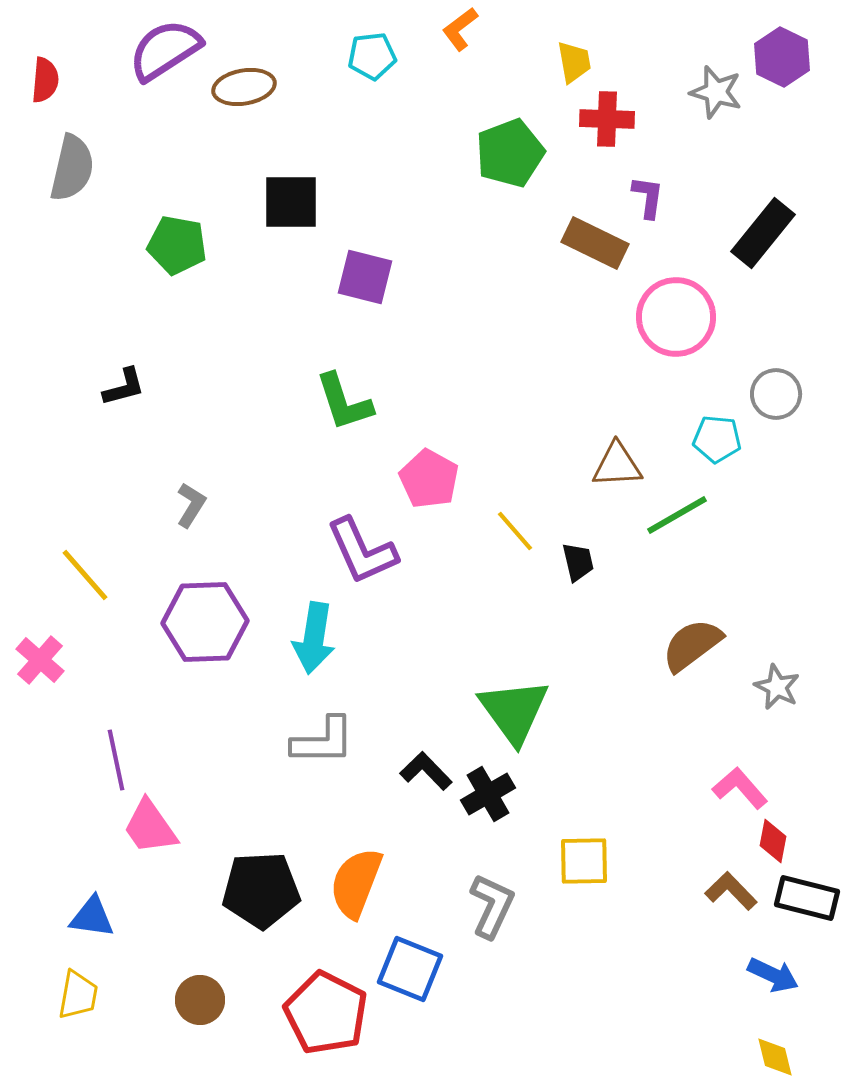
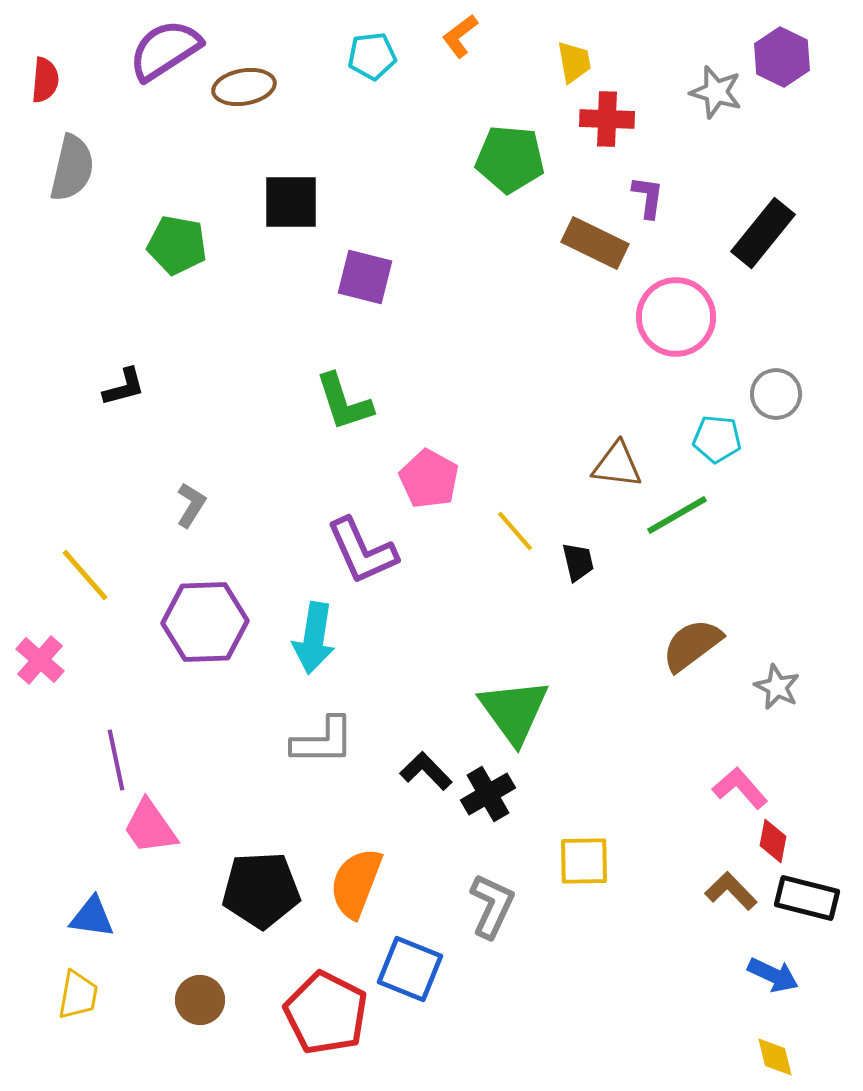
orange L-shape at (460, 29): moved 7 px down
green pentagon at (510, 153): moved 6 px down; rotated 26 degrees clockwise
brown triangle at (617, 465): rotated 10 degrees clockwise
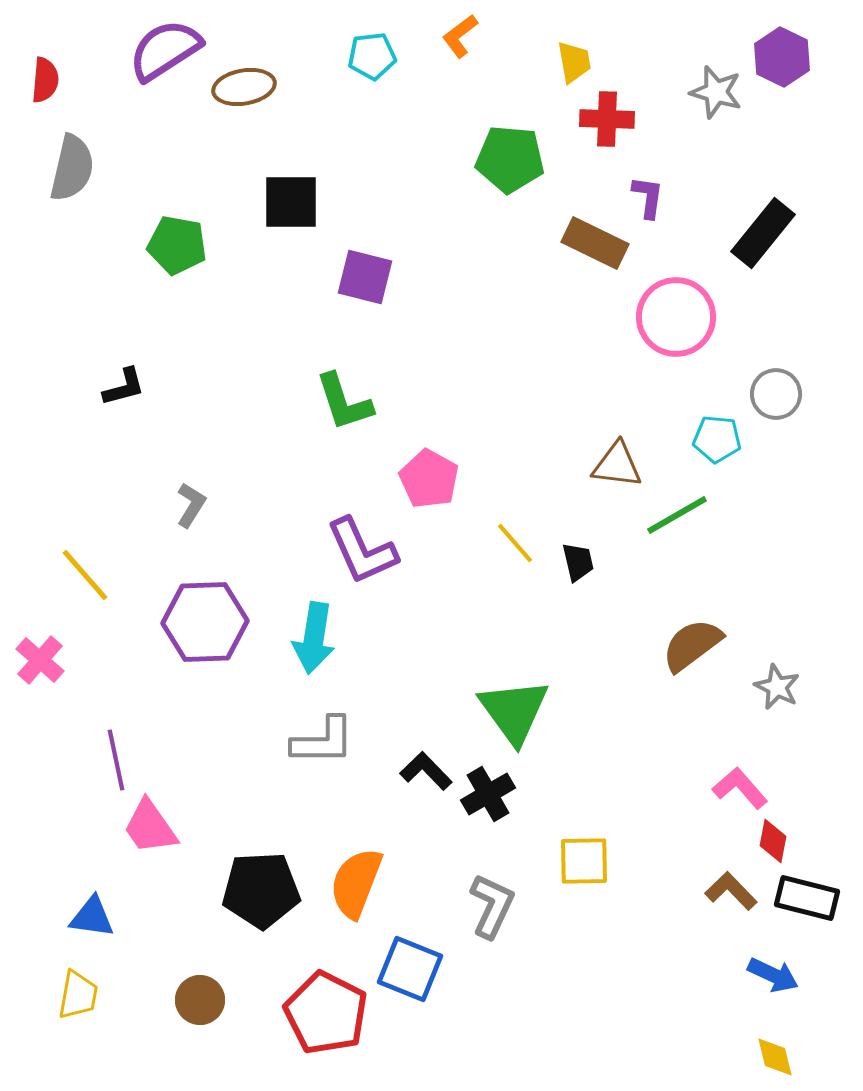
yellow line at (515, 531): moved 12 px down
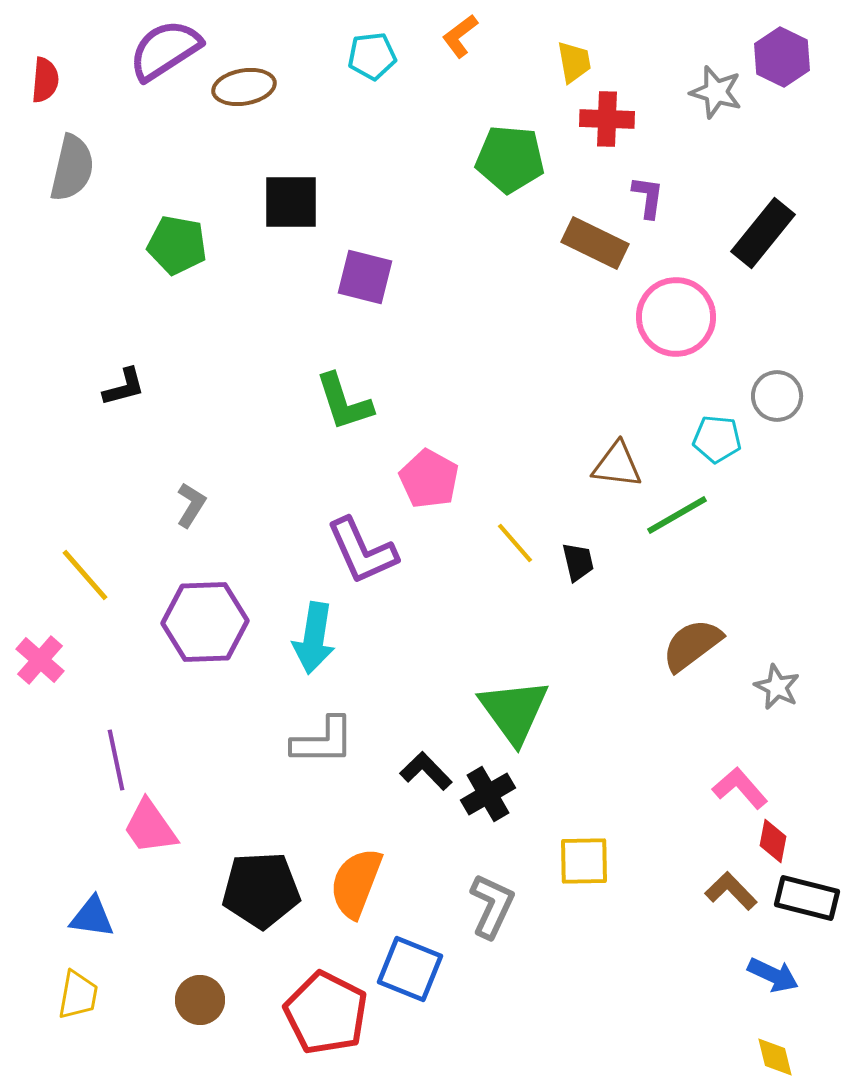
gray circle at (776, 394): moved 1 px right, 2 px down
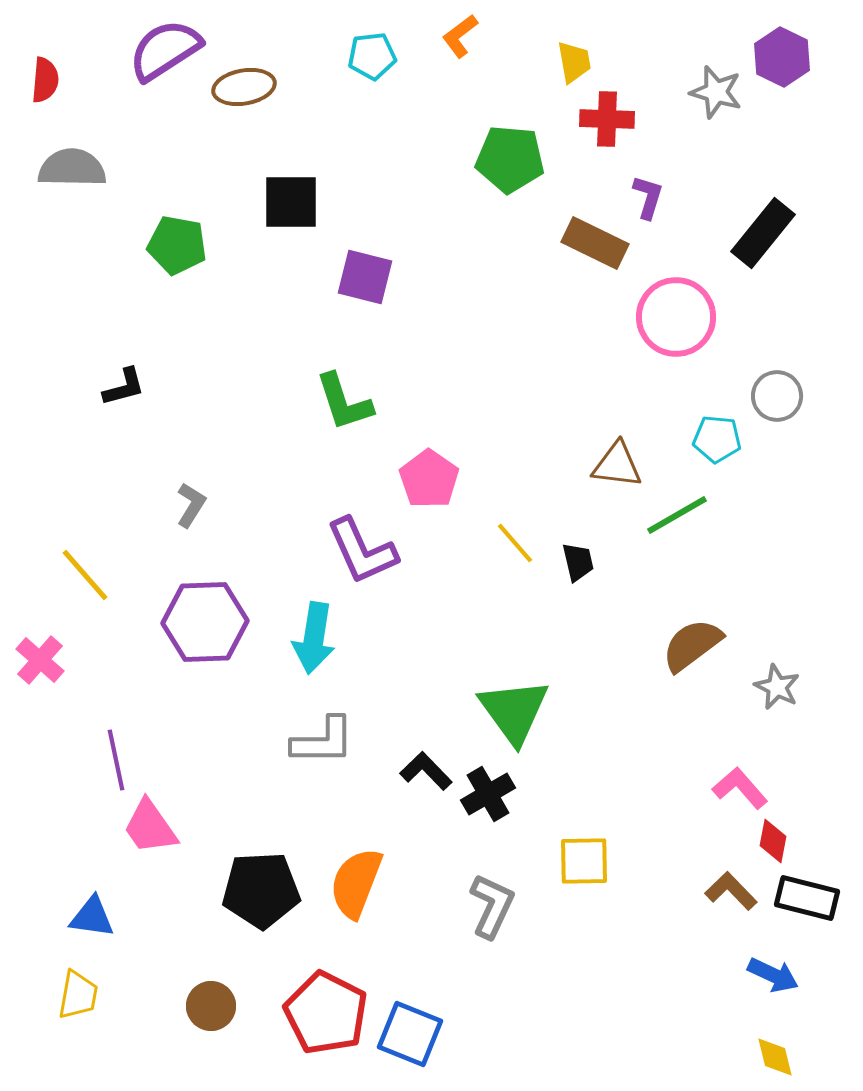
gray semicircle at (72, 168): rotated 102 degrees counterclockwise
purple L-shape at (648, 197): rotated 9 degrees clockwise
pink pentagon at (429, 479): rotated 6 degrees clockwise
blue square at (410, 969): moved 65 px down
brown circle at (200, 1000): moved 11 px right, 6 px down
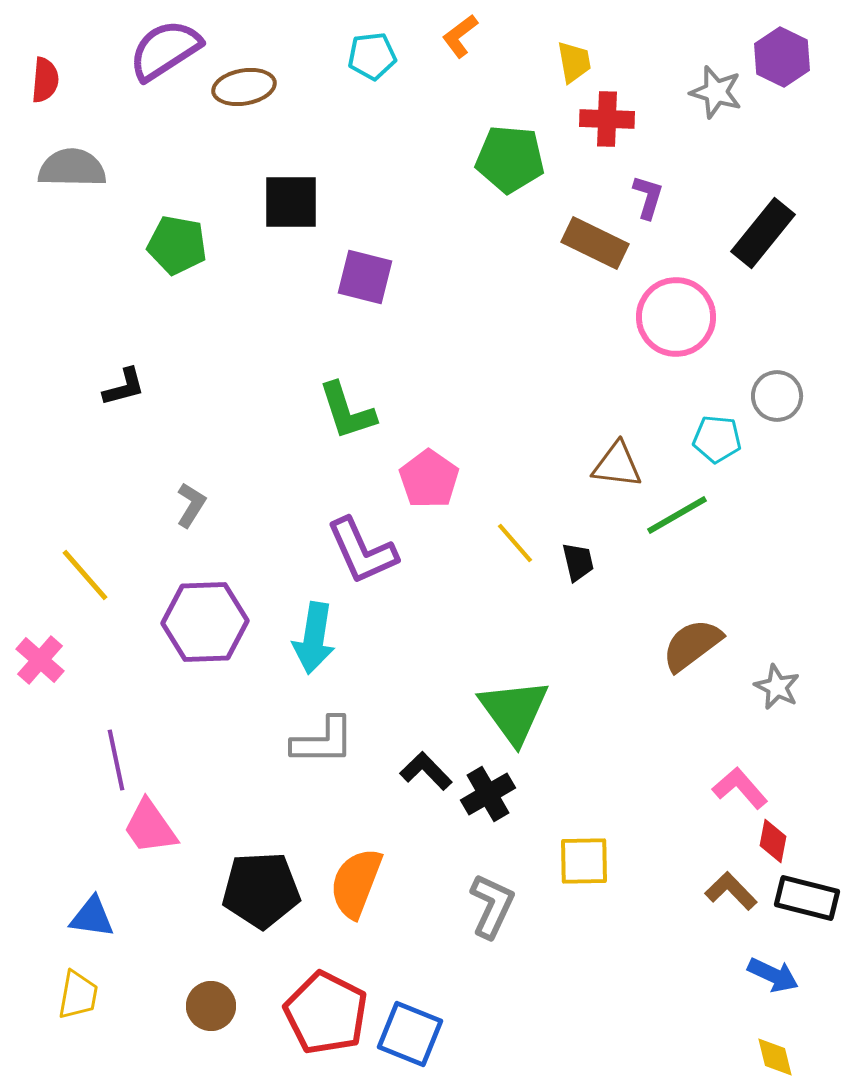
green L-shape at (344, 402): moved 3 px right, 9 px down
